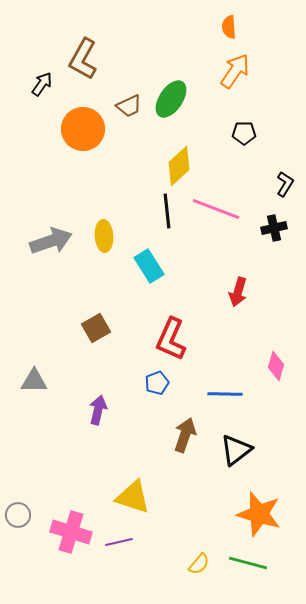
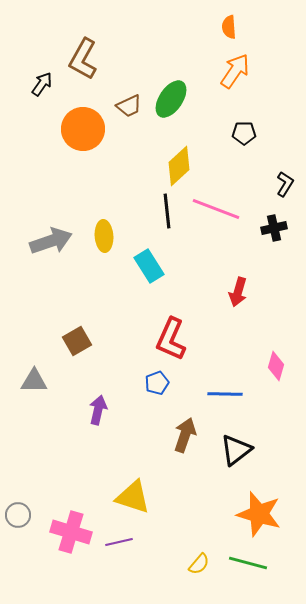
brown square: moved 19 px left, 13 px down
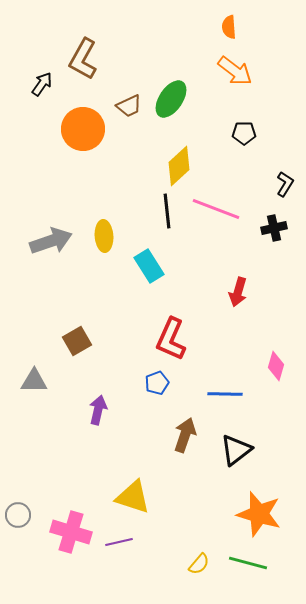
orange arrow: rotated 93 degrees clockwise
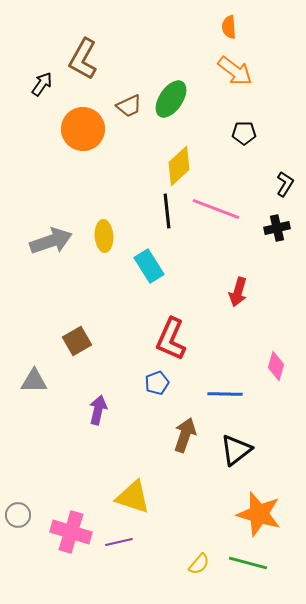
black cross: moved 3 px right
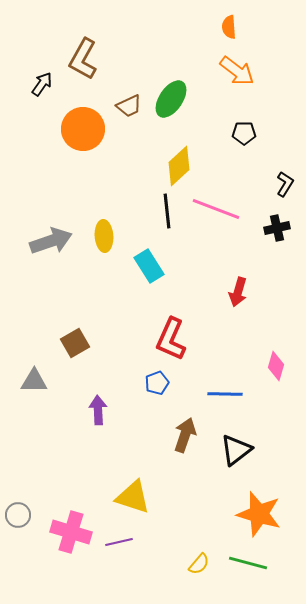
orange arrow: moved 2 px right
brown square: moved 2 px left, 2 px down
purple arrow: rotated 16 degrees counterclockwise
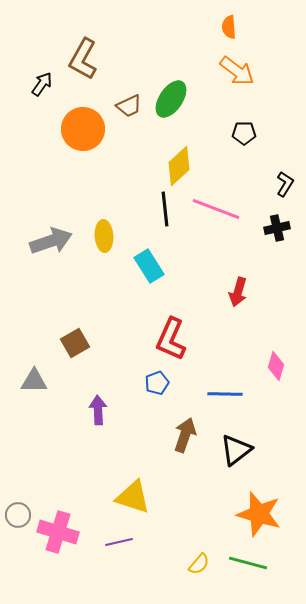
black line: moved 2 px left, 2 px up
pink cross: moved 13 px left
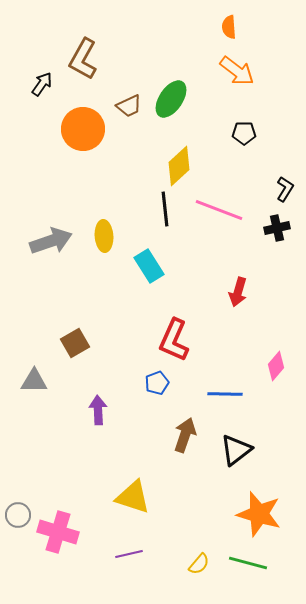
black L-shape: moved 5 px down
pink line: moved 3 px right, 1 px down
red L-shape: moved 3 px right, 1 px down
pink diamond: rotated 24 degrees clockwise
purple line: moved 10 px right, 12 px down
